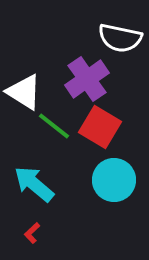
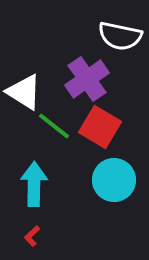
white semicircle: moved 2 px up
cyan arrow: rotated 51 degrees clockwise
red L-shape: moved 3 px down
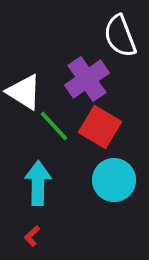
white semicircle: rotated 57 degrees clockwise
green line: rotated 9 degrees clockwise
cyan arrow: moved 4 px right, 1 px up
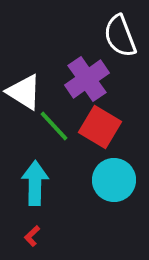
cyan arrow: moved 3 px left
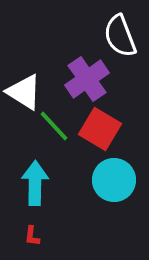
red square: moved 2 px down
red L-shape: rotated 40 degrees counterclockwise
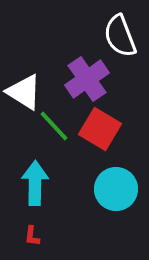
cyan circle: moved 2 px right, 9 px down
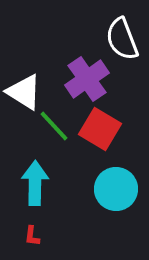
white semicircle: moved 2 px right, 3 px down
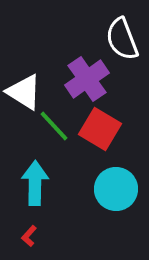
red L-shape: moved 3 px left; rotated 35 degrees clockwise
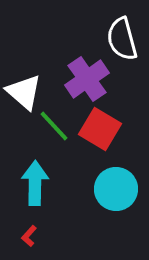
white semicircle: rotated 6 degrees clockwise
white triangle: rotated 9 degrees clockwise
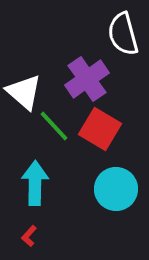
white semicircle: moved 1 px right, 5 px up
